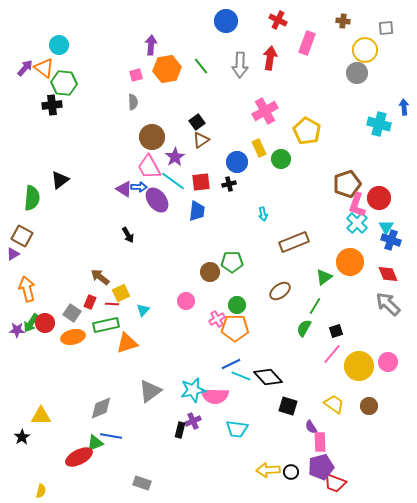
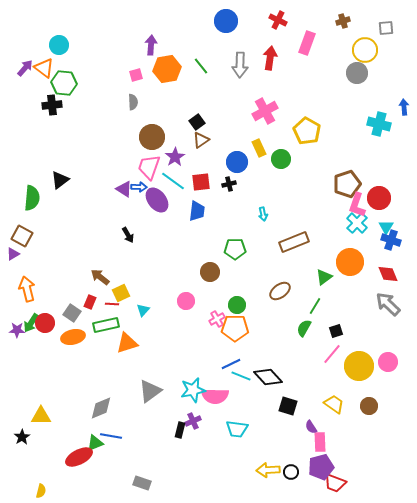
brown cross at (343, 21): rotated 24 degrees counterclockwise
pink trapezoid at (149, 167): rotated 48 degrees clockwise
green pentagon at (232, 262): moved 3 px right, 13 px up
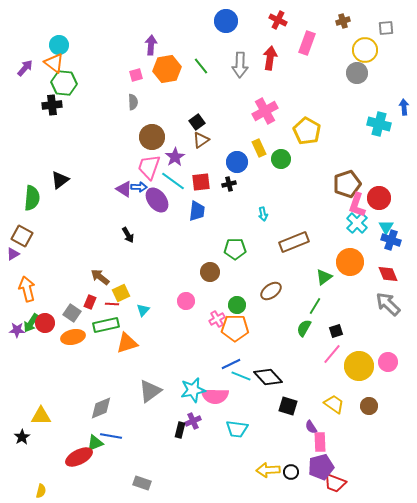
orange triangle at (44, 68): moved 10 px right, 5 px up
brown ellipse at (280, 291): moved 9 px left
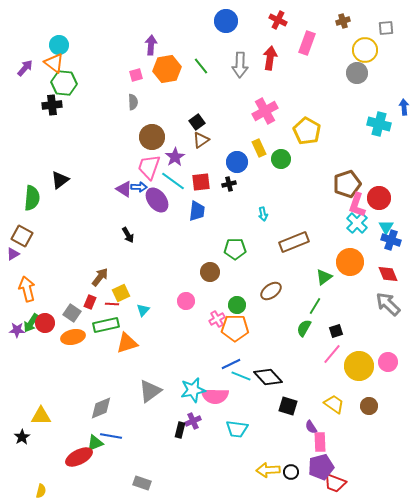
brown arrow at (100, 277): rotated 90 degrees clockwise
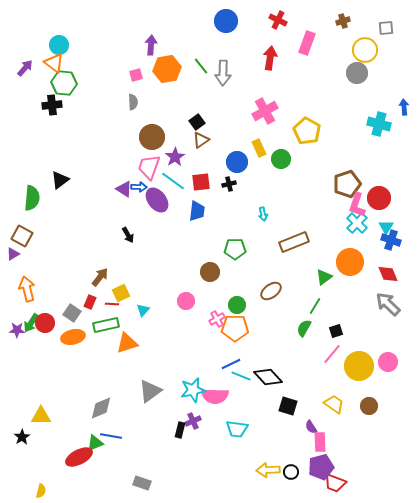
gray arrow at (240, 65): moved 17 px left, 8 px down
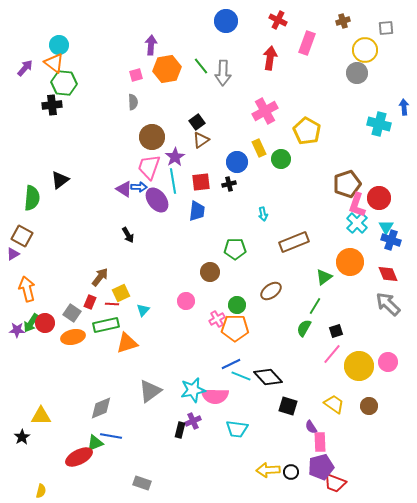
cyan line at (173, 181): rotated 45 degrees clockwise
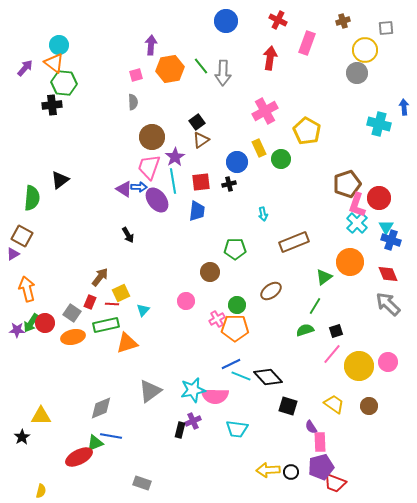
orange hexagon at (167, 69): moved 3 px right
green semicircle at (304, 328): moved 1 px right, 2 px down; rotated 42 degrees clockwise
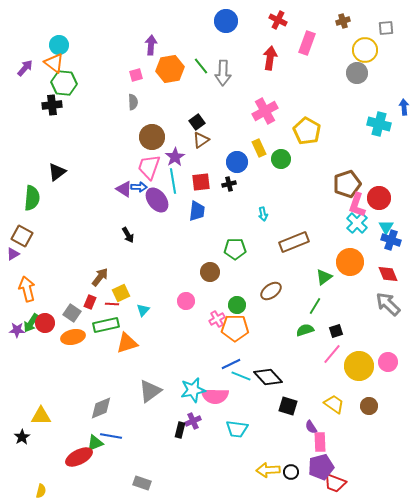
black triangle at (60, 180): moved 3 px left, 8 px up
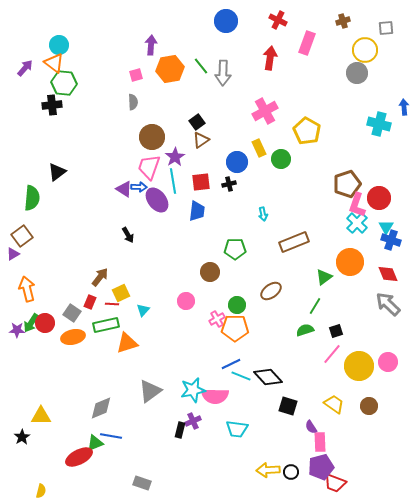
brown square at (22, 236): rotated 25 degrees clockwise
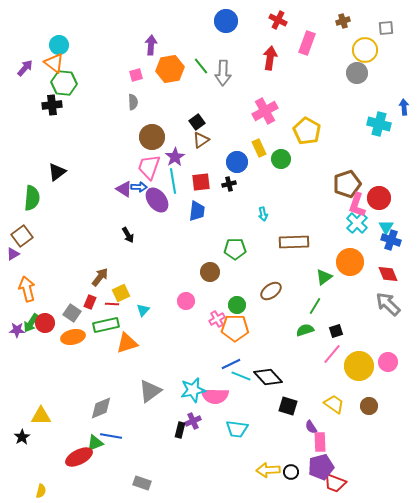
brown rectangle at (294, 242): rotated 20 degrees clockwise
